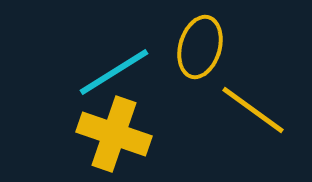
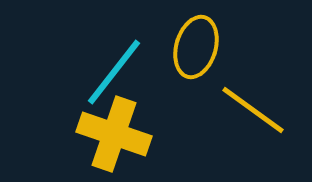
yellow ellipse: moved 4 px left
cyan line: rotated 20 degrees counterclockwise
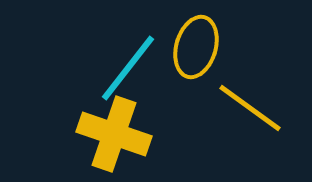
cyan line: moved 14 px right, 4 px up
yellow line: moved 3 px left, 2 px up
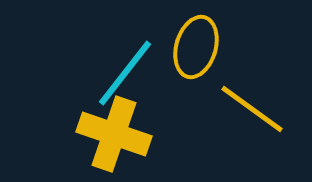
cyan line: moved 3 px left, 5 px down
yellow line: moved 2 px right, 1 px down
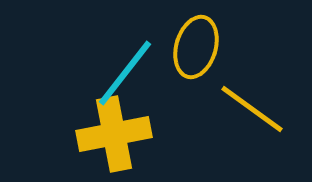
yellow cross: rotated 30 degrees counterclockwise
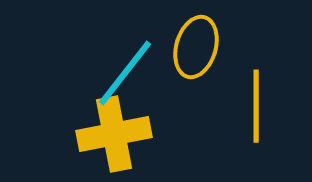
yellow line: moved 4 px right, 3 px up; rotated 54 degrees clockwise
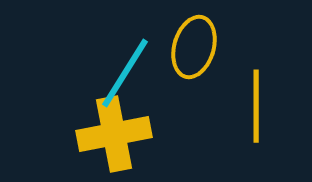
yellow ellipse: moved 2 px left
cyan line: rotated 6 degrees counterclockwise
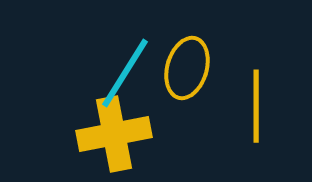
yellow ellipse: moved 7 px left, 21 px down
